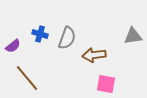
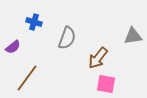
blue cross: moved 6 px left, 12 px up
purple semicircle: moved 1 px down
brown arrow: moved 4 px right, 3 px down; rotated 45 degrees counterclockwise
brown line: rotated 76 degrees clockwise
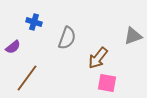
gray triangle: rotated 12 degrees counterclockwise
pink square: moved 1 px right, 1 px up
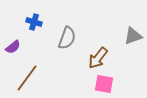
pink square: moved 3 px left, 1 px down
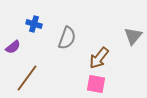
blue cross: moved 2 px down
gray triangle: rotated 30 degrees counterclockwise
brown arrow: moved 1 px right
pink square: moved 8 px left
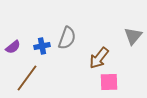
blue cross: moved 8 px right, 22 px down; rotated 28 degrees counterclockwise
pink square: moved 13 px right, 2 px up; rotated 12 degrees counterclockwise
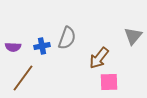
purple semicircle: rotated 42 degrees clockwise
brown line: moved 4 px left
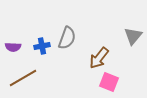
brown line: rotated 24 degrees clockwise
pink square: rotated 24 degrees clockwise
